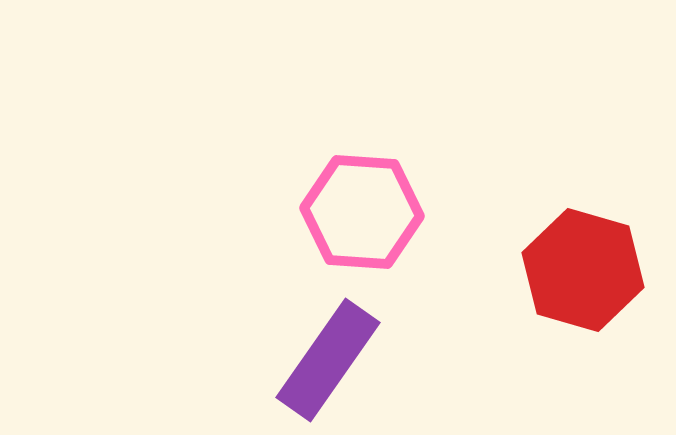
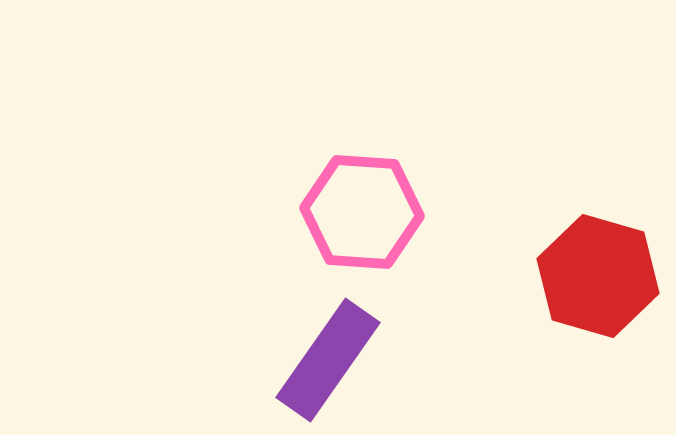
red hexagon: moved 15 px right, 6 px down
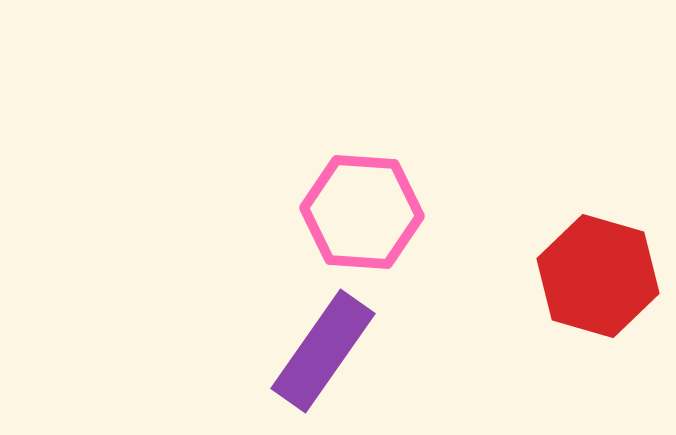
purple rectangle: moved 5 px left, 9 px up
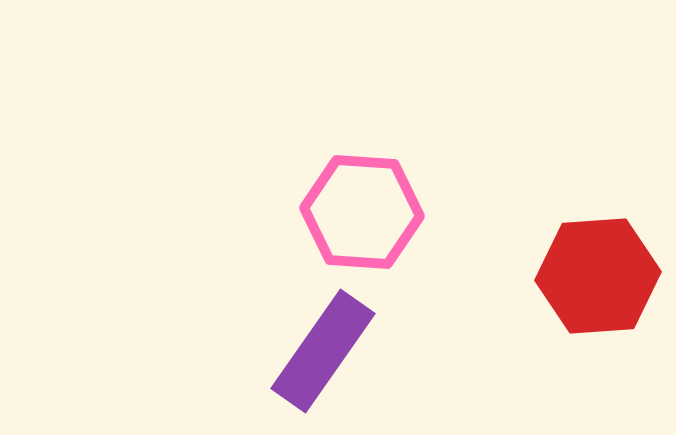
red hexagon: rotated 20 degrees counterclockwise
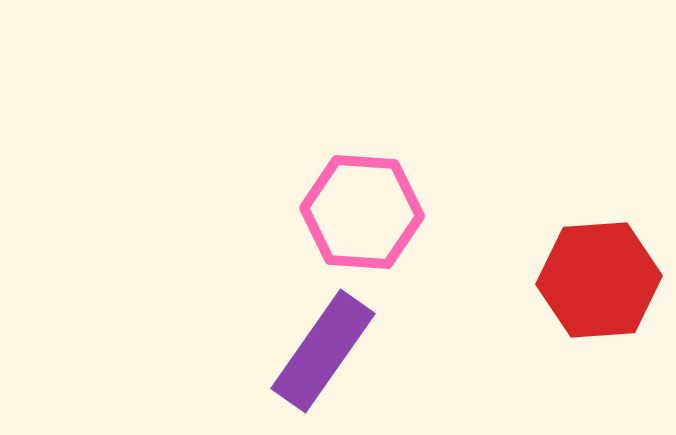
red hexagon: moved 1 px right, 4 px down
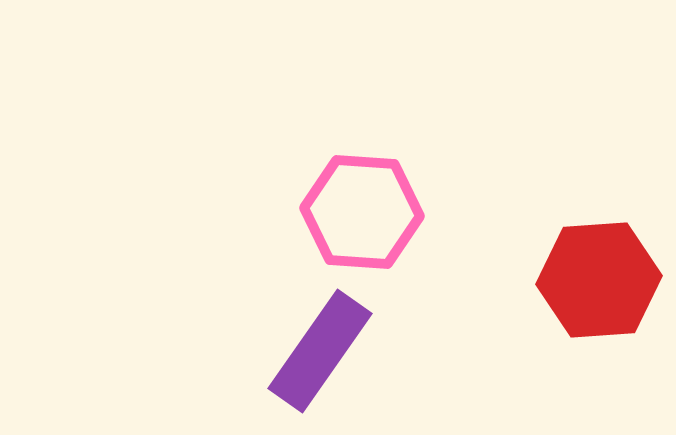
purple rectangle: moved 3 px left
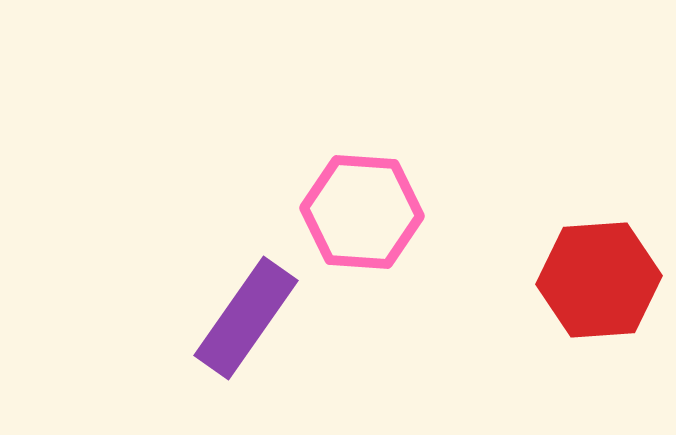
purple rectangle: moved 74 px left, 33 px up
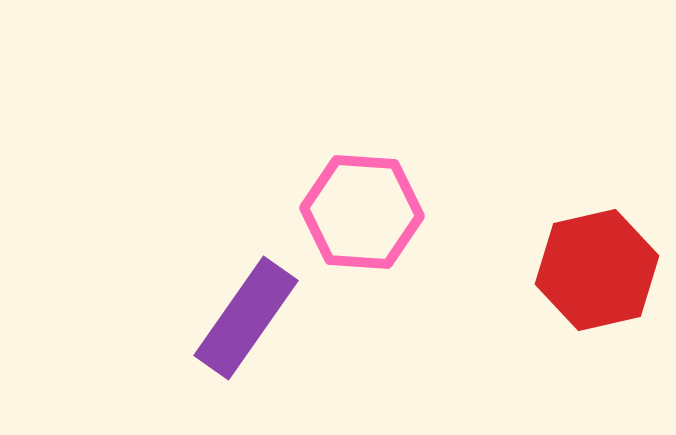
red hexagon: moved 2 px left, 10 px up; rotated 9 degrees counterclockwise
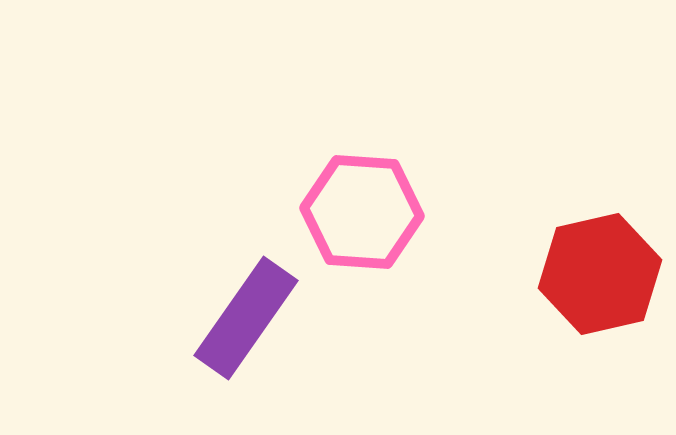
red hexagon: moved 3 px right, 4 px down
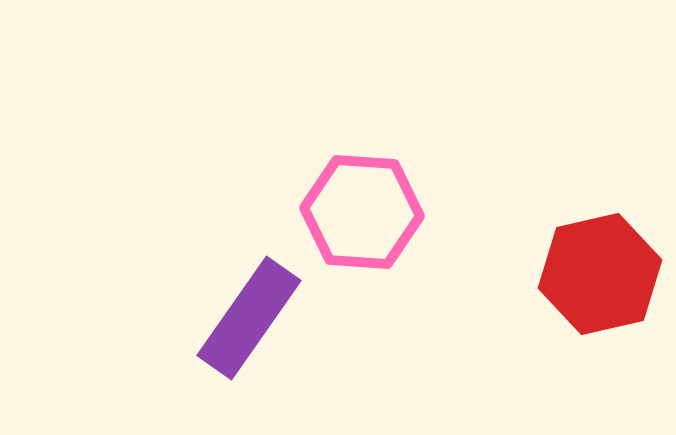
purple rectangle: moved 3 px right
